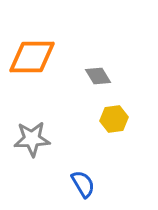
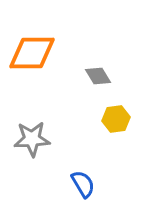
orange diamond: moved 4 px up
yellow hexagon: moved 2 px right
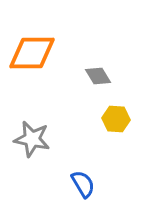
yellow hexagon: rotated 12 degrees clockwise
gray star: rotated 15 degrees clockwise
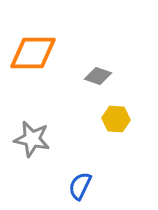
orange diamond: moved 1 px right
gray diamond: rotated 40 degrees counterclockwise
blue semicircle: moved 3 px left, 2 px down; rotated 124 degrees counterclockwise
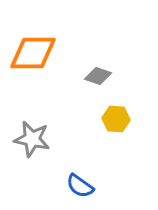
blue semicircle: rotated 80 degrees counterclockwise
